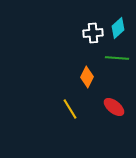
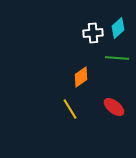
orange diamond: moved 6 px left; rotated 30 degrees clockwise
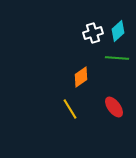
cyan diamond: moved 3 px down
white cross: rotated 12 degrees counterclockwise
red ellipse: rotated 15 degrees clockwise
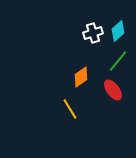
green line: moved 1 px right, 3 px down; rotated 55 degrees counterclockwise
red ellipse: moved 1 px left, 17 px up
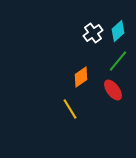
white cross: rotated 18 degrees counterclockwise
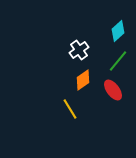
white cross: moved 14 px left, 17 px down
orange diamond: moved 2 px right, 3 px down
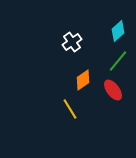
white cross: moved 7 px left, 8 px up
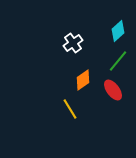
white cross: moved 1 px right, 1 px down
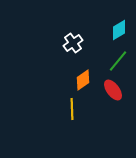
cyan diamond: moved 1 px right, 1 px up; rotated 10 degrees clockwise
yellow line: moved 2 px right; rotated 30 degrees clockwise
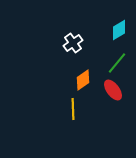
green line: moved 1 px left, 2 px down
yellow line: moved 1 px right
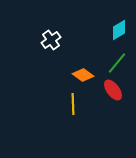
white cross: moved 22 px left, 3 px up
orange diamond: moved 5 px up; rotated 70 degrees clockwise
yellow line: moved 5 px up
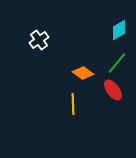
white cross: moved 12 px left
orange diamond: moved 2 px up
